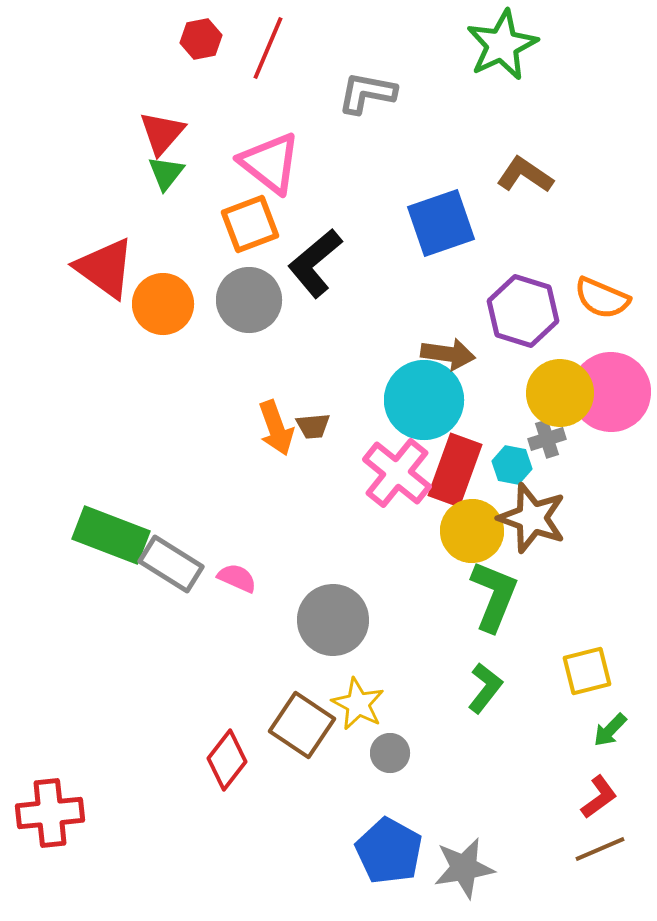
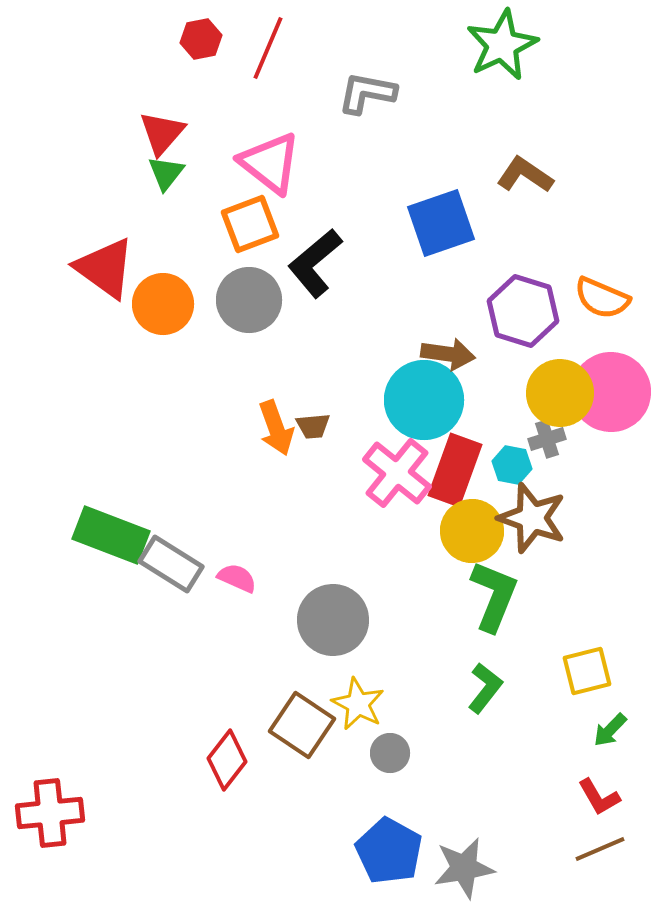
red L-shape at (599, 797): rotated 96 degrees clockwise
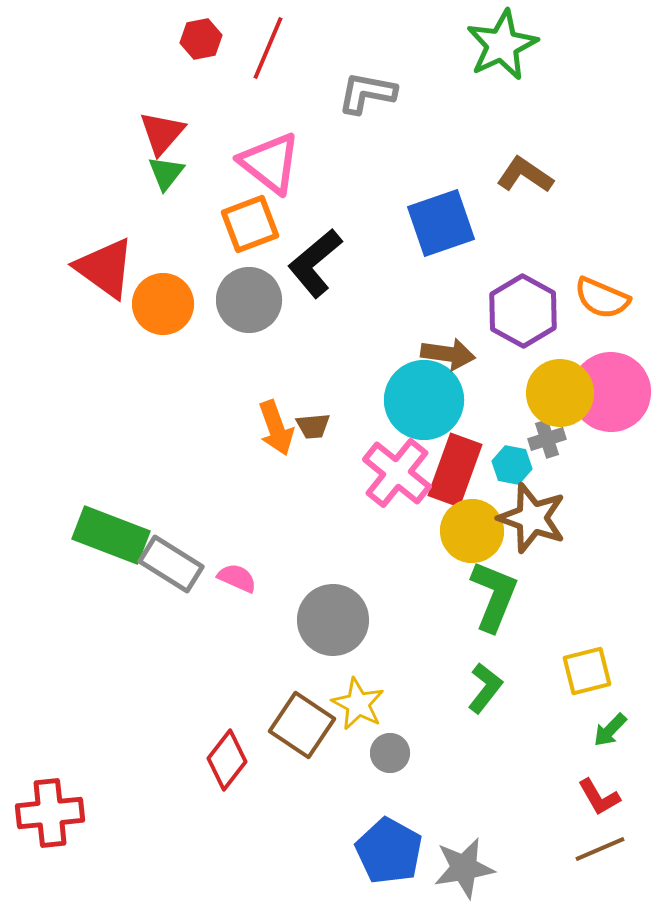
purple hexagon at (523, 311): rotated 12 degrees clockwise
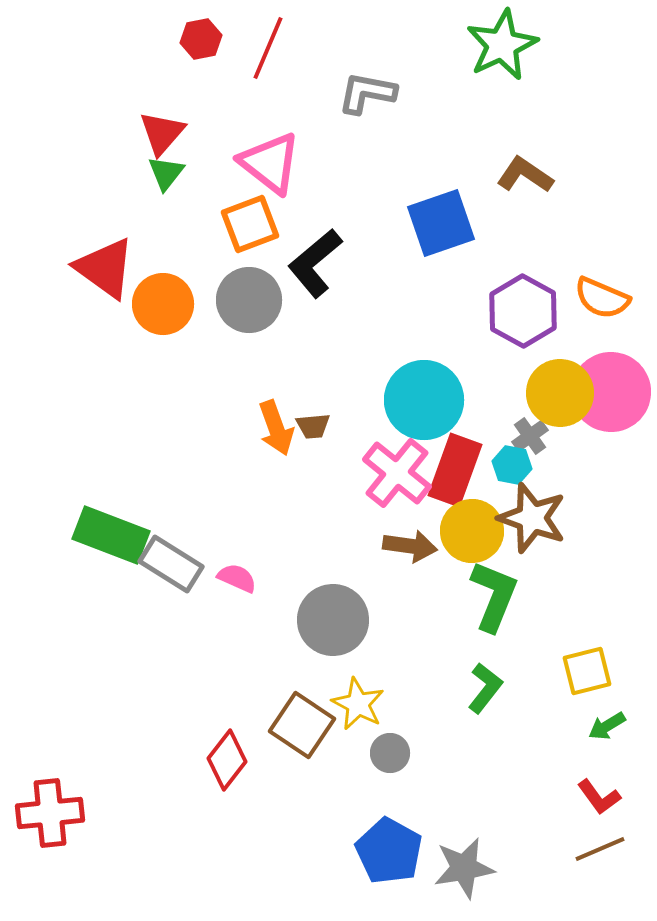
brown arrow at (448, 354): moved 38 px left, 192 px down
gray cross at (547, 439): moved 17 px left, 3 px up; rotated 18 degrees counterclockwise
green arrow at (610, 730): moved 3 px left, 4 px up; rotated 15 degrees clockwise
red L-shape at (599, 797): rotated 6 degrees counterclockwise
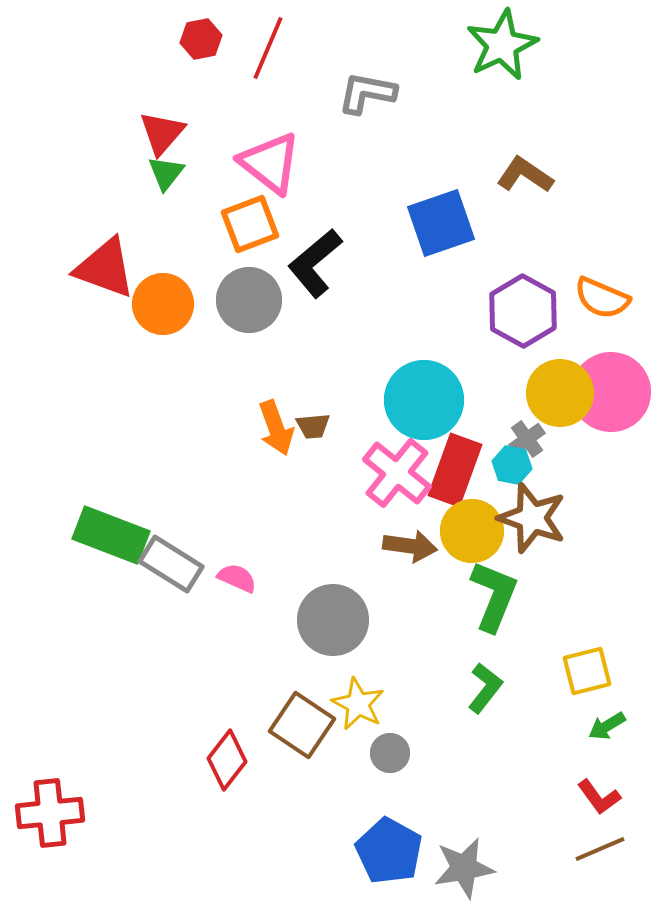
red triangle at (105, 268): rotated 16 degrees counterclockwise
gray cross at (530, 436): moved 3 px left, 3 px down
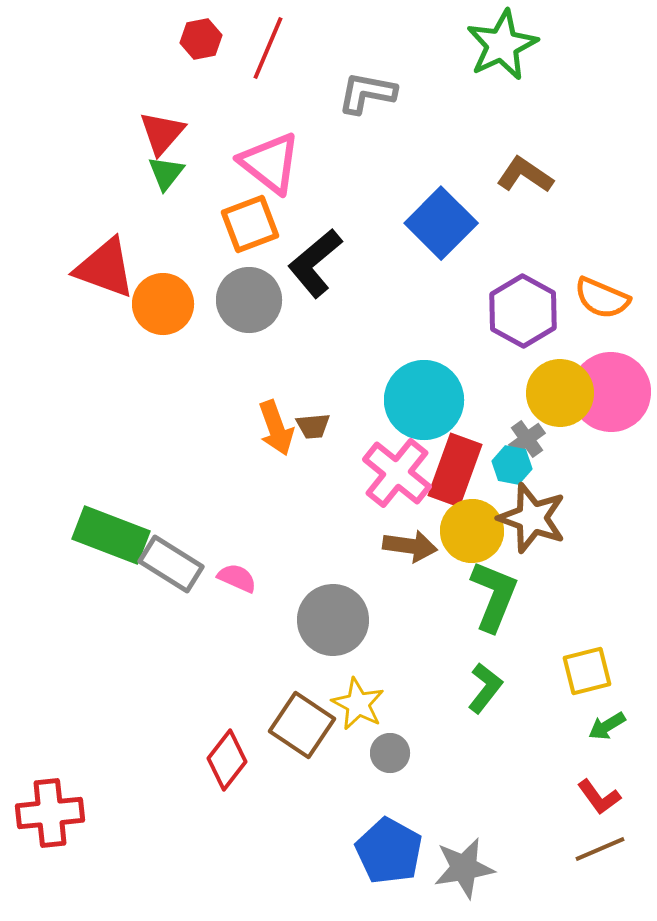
blue square at (441, 223): rotated 26 degrees counterclockwise
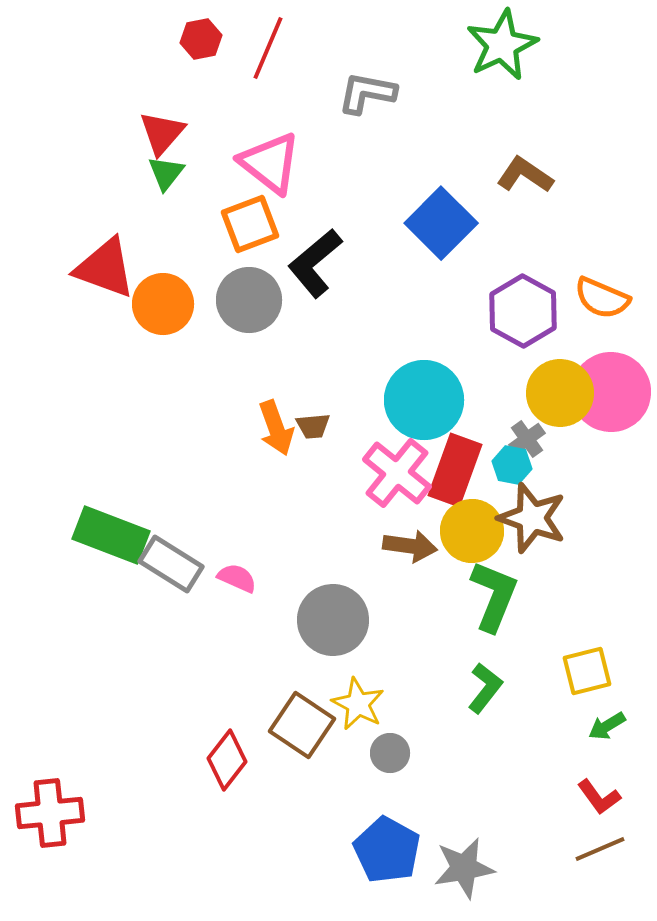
blue pentagon at (389, 851): moved 2 px left, 1 px up
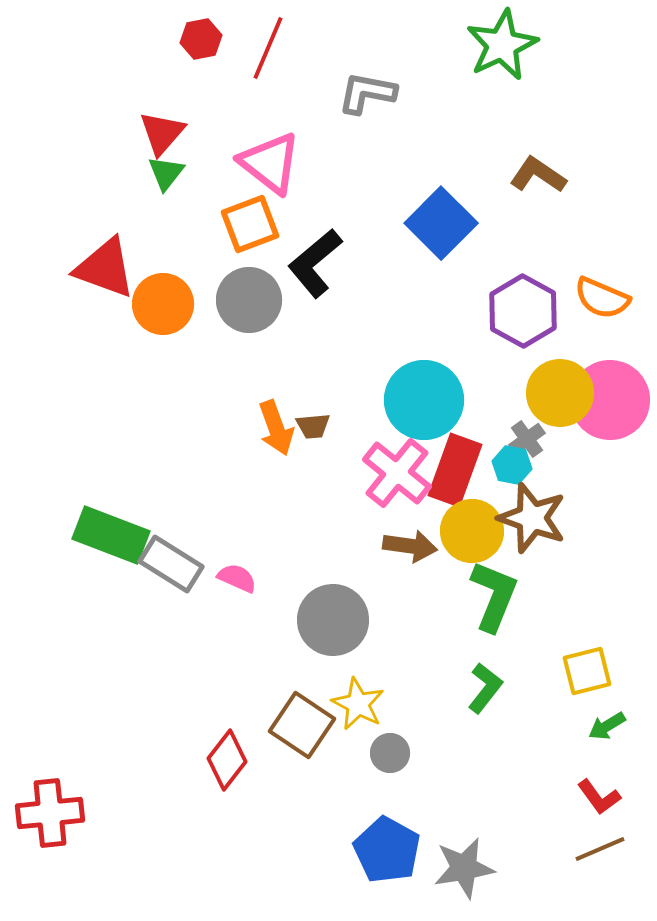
brown L-shape at (525, 175): moved 13 px right
pink circle at (611, 392): moved 1 px left, 8 px down
